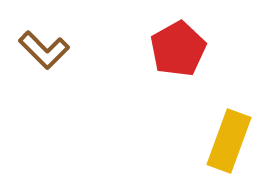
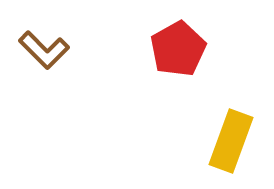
yellow rectangle: moved 2 px right
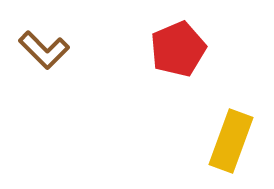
red pentagon: rotated 6 degrees clockwise
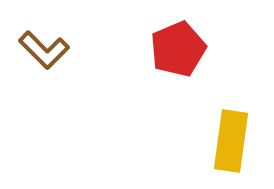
yellow rectangle: rotated 12 degrees counterclockwise
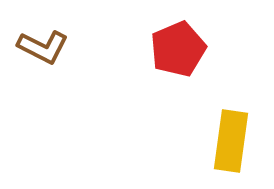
brown L-shape: moved 1 px left, 3 px up; rotated 18 degrees counterclockwise
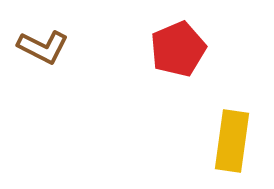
yellow rectangle: moved 1 px right
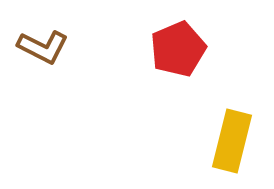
yellow rectangle: rotated 6 degrees clockwise
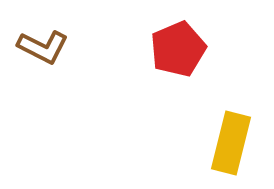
yellow rectangle: moved 1 px left, 2 px down
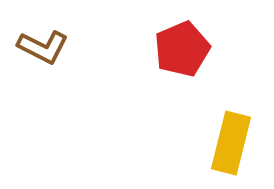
red pentagon: moved 4 px right
